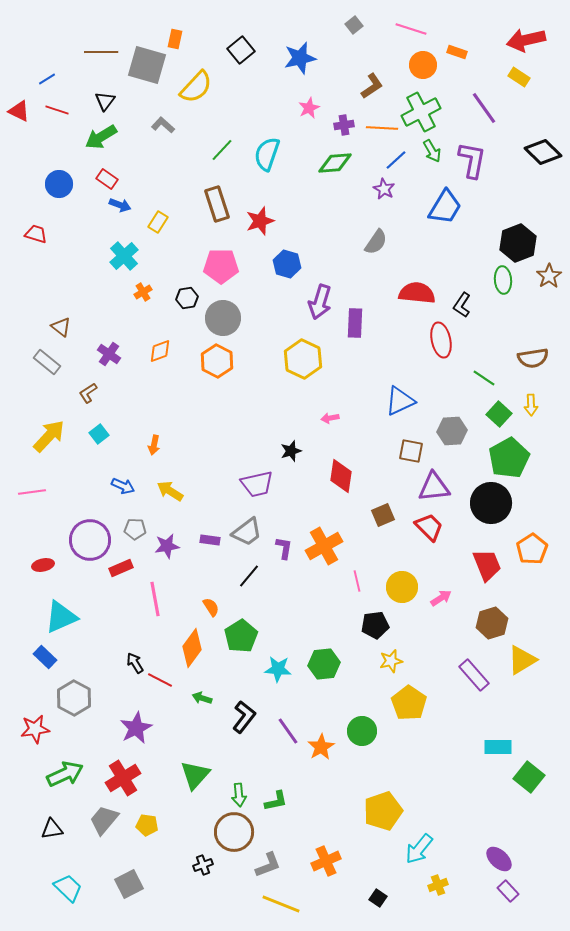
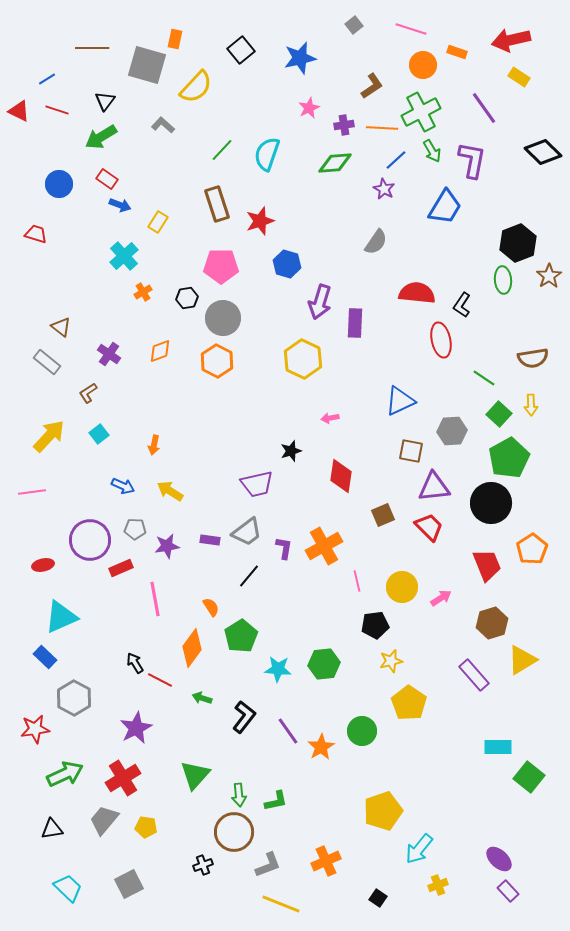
red arrow at (526, 40): moved 15 px left
brown line at (101, 52): moved 9 px left, 4 px up
yellow pentagon at (147, 825): moved 1 px left, 2 px down
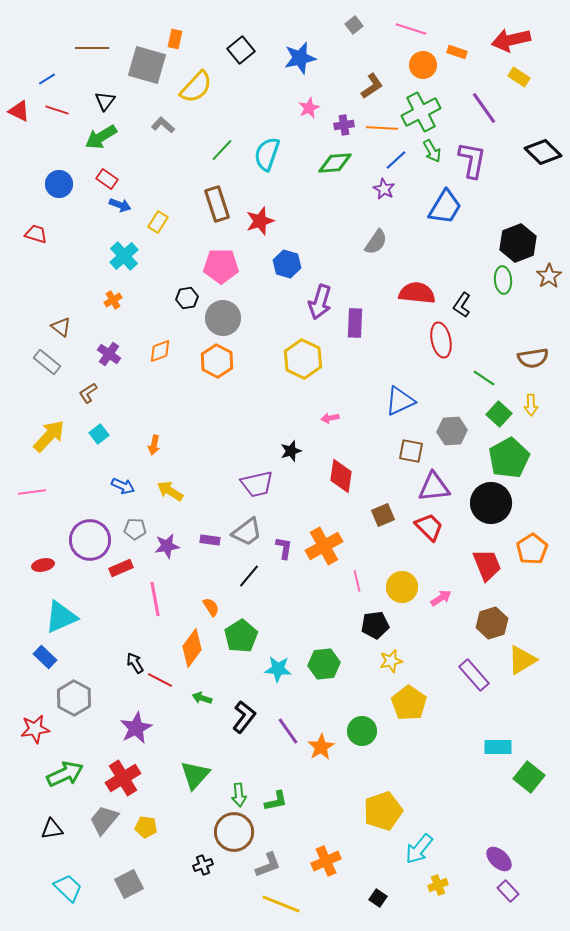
orange cross at (143, 292): moved 30 px left, 8 px down
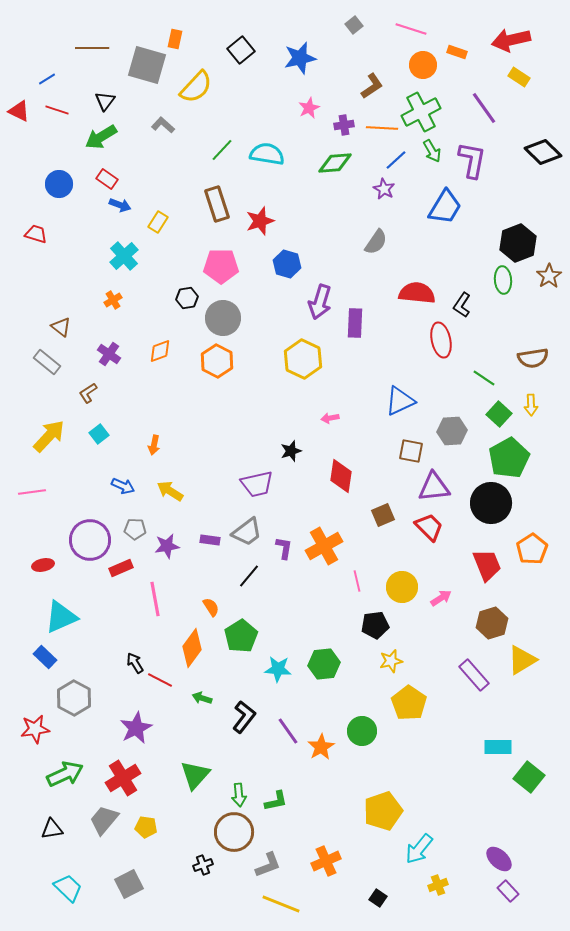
cyan semicircle at (267, 154): rotated 80 degrees clockwise
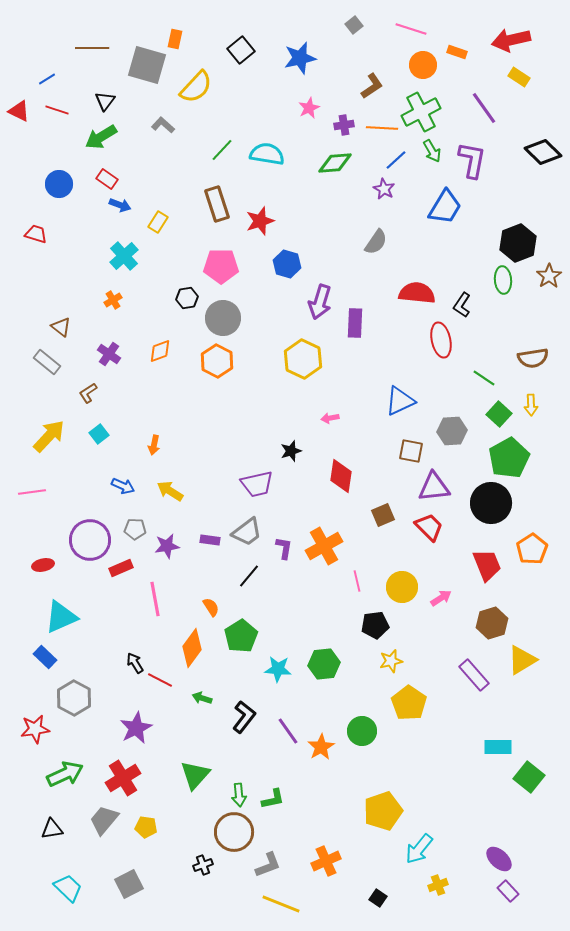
green L-shape at (276, 801): moved 3 px left, 2 px up
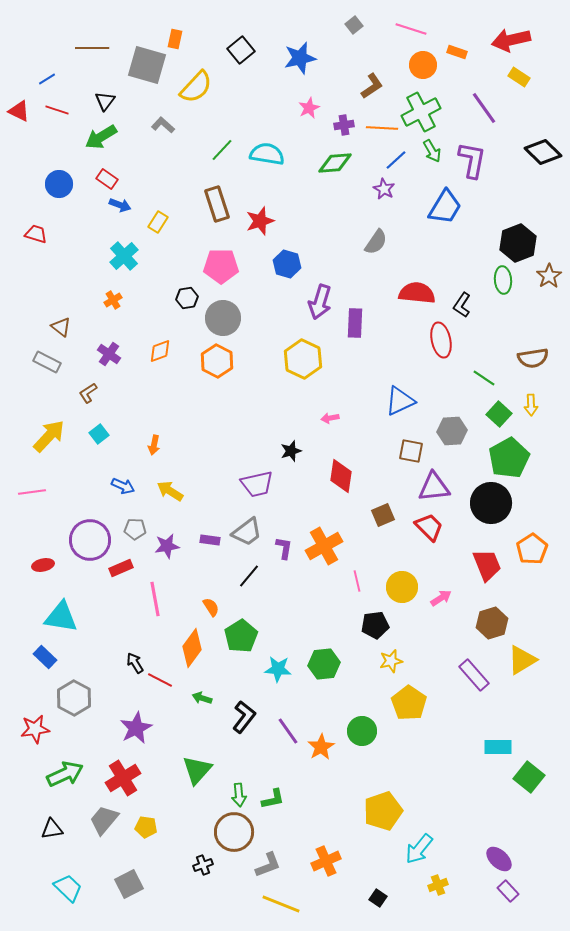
gray rectangle at (47, 362): rotated 12 degrees counterclockwise
cyan triangle at (61, 617): rotated 33 degrees clockwise
green triangle at (195, 775): moved 2 px right, 5 px up
